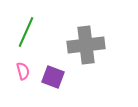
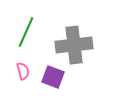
gray cross: moved 12 px left
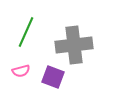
pink semicircle: moved 2 px left; rotated 90 degrees clockwise
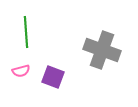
green line: rotated 28 degrees counterclockwise
gray cross: moved 28 px right, 5 px down; rotated 27 degrees clockwise
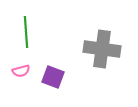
gray cross: moved 1 px up; rotated 12 degrees counterclockwise
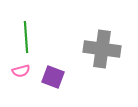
green line: moved 5 px down
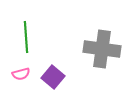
pink semicircle: moved 3 px down
purple square: rotated 20 degrees clockwise
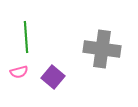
pink semicircle: moved 2 px left, 2 px up
